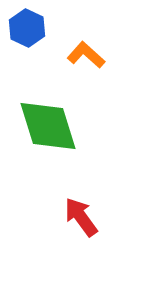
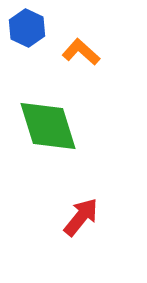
orange L-shape: moved 5 px left, 3 px up
red arrow: rotated 75 degrees clockwise
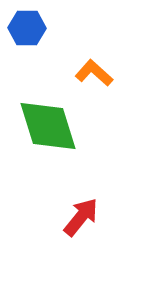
blue hexagon: rotated 24 degrees counterclockwise
orange L-shape: moved 13 px right, 21 px down
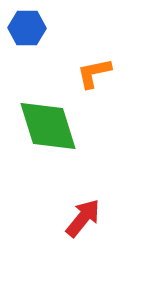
orange L-shape: rotated 54 degrees counterclockwise
red arrow: moved 2 px right, 1 px down
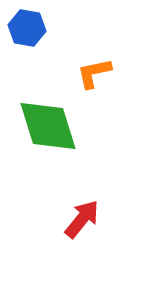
blue hexagon: rotated 9 degrees clockwise
red arrow: moved 1 px left, 1 px down
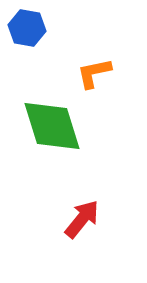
green diamond: moved 4 px right
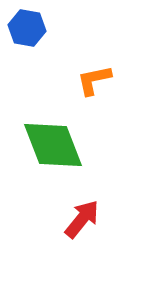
orange L-shape: moved 7 px down
green diamond: moved 1 px right, 19 px down; rotated 4 degrees counterclockwise
